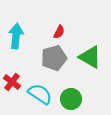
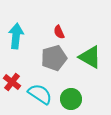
red semicircle: rotated 128 degrees clockwise
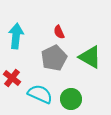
gray pentagon: rotated 10 degrees counterclockwise
red cross: moved 4 px up
cyan semicircle: rotated 10 degrees counterclockwise
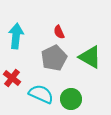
cyan semicircle: moved 1 px right
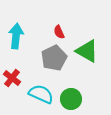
green triangle: moved 3 px left, 6 px up
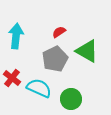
red semicircle: rotated 80 degrees clockwise
gray pentagon: moved 1 px right, 1 px down
cyan semicircle: moved 2 px left, 6 px up
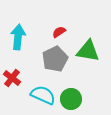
cyan arrow: moved 2 px right, 1 px down
green triangle: moved 1 px right; rotated 20 degrees counterclockwise
cyan semicircle: moved 4 px right, 7 px down
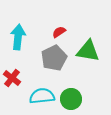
gray pentagon: moved 1 px left, 1 px up
cyan semicircle: moved 1 px left, 1 px down; rotated 30 degrees counterclockwise
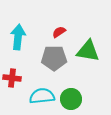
gray pentagon: rotated 25 degrees clockwise
red cross: rotated 30 degrees counterclockwise
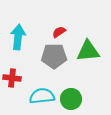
green triangle: rotated 15 degrees counterclockwise
gray pentagon: moved 2 px up
